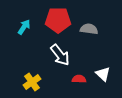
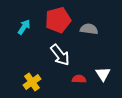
red pentagon: rotated 15 degrees counterclockwise
white triangle: rotated 14 degrees clockwise
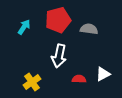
white arrow: moved 1 px left, 1 px down; rotated 50 degrees clockwise
white triangle: rotated 35 degrees clockwise
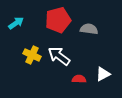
cyan arrow: moved 8 px left, 4 px up; rotated 21 degrees clockwise
white arrow: rotated 115 degrees clockwise
yellow cross: moved 27 px up; rotated 30 degrees counterclockwise
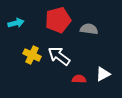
cyan arrow: rotated 21 degrees clockwise
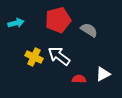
gray semicircle: moved 1 px down; rotated 24 degrees clockwise
yellow cross: moved 2 px right, 2 px down
